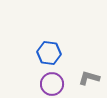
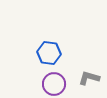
purple circle: moved 2 px right
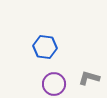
blue hexagon: moved 4 px left, 6 px up
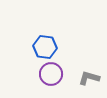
purple circle: moved 3 px left, 10 px up
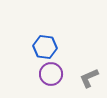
gray L-shape: rotated 40 degrees counterclockwise
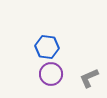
blue hexagon: moved 2 px right
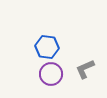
gray L-shape: moved 4 px left, 9 px up
